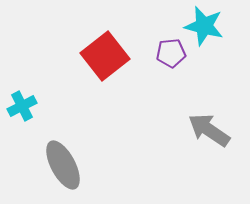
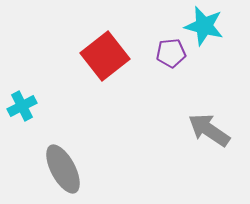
gray ellipse: moved 4 px down
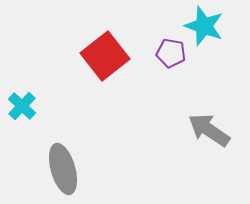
cyan star: rotated 6 degrees clockwise
purple pentagon: rotated 16 degrees clockwise
cyan cross: rotated 20 degrees counterclockwise
gray ellipse: rotated 12 degrees clockwise
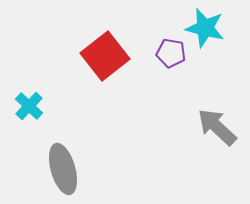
cyan star: moved 1 px right, 2 px down; rotated 6 degrees counterclockwise
cyan cross: moved 7 px right
gray arrow: moved 8 px right, 3 px up; rotated 9 degrees clockwise
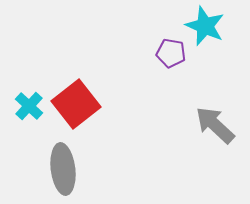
cyan star: moved 2 px up; rotated 9 degrees clockwise
red square: moved 29 px left, 48 px down
gray arrow: moved 2 px left, 2 px up
gray ellipse: rotated 9 degrees clockwise
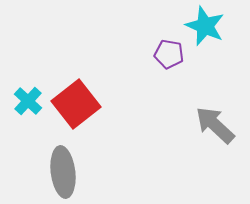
purple pentagon: moved 2 px left, 1 px down
cyan cross: moved 1 px left, 5 px up
gray ellipse: moved 3 px down
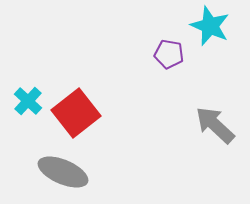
cyan star: moved 5 px right
red square: moved 9 px down
gray ellipse: rotated 60 degrees counterclockwise
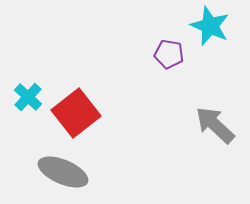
cyan cross: moved 4 px up
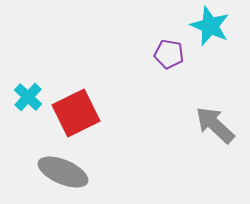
red square: rotated 12 degrees clockwise
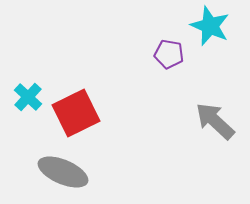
gray arrow: moved 4 px up
